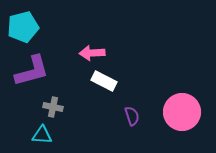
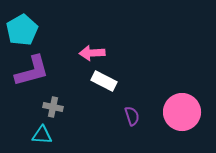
cyan pentagon: moved 1 px left, 3 px down; rotated 16 degrees counterclockwise
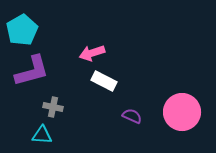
pink arrow: rotated 15 degrees counterclockwise
purple semicircle: rotated 48 degrees counterclockwise
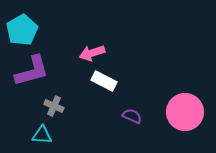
gray cross: moved 1 px right, 1 px up; rotated 12 degrees clockwise
pink circle: moved 3 px right
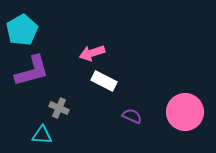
gray cross: moved 5 px right, 2 px down
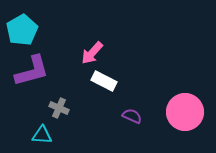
pink arrow: rotated 30 degrees counterclockwise
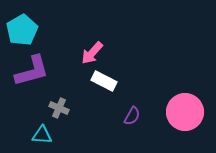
purple semicircle: rotated 96 degrees clockwise
